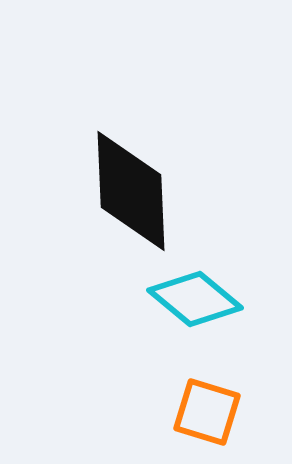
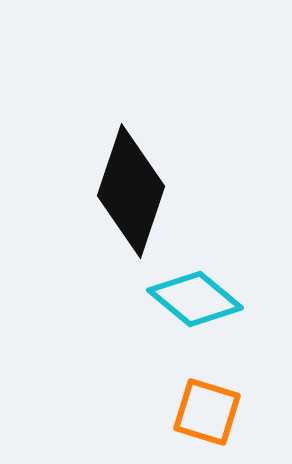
black diamond: rotated 21 degrees clockwise
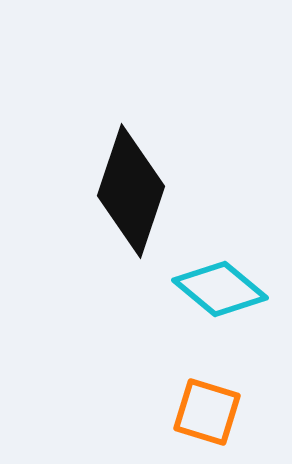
cyan diamond: moved 25 px right, 10 px up
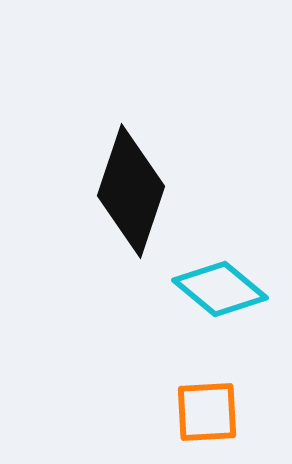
orange square: rotated 20 degrees counterclockwise
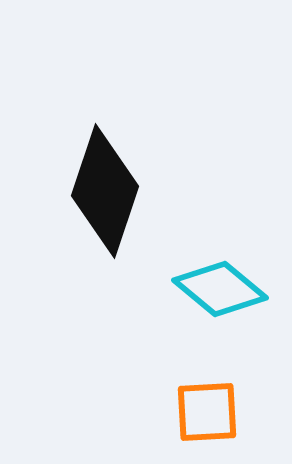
black diamond: moved 26 px left
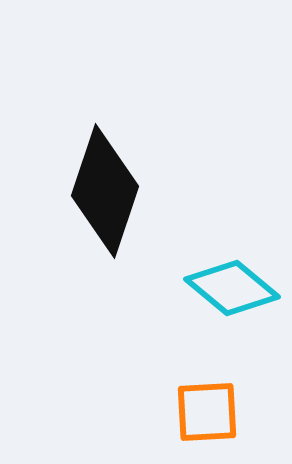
cyan diamond: moved 12 px right, 1 px up
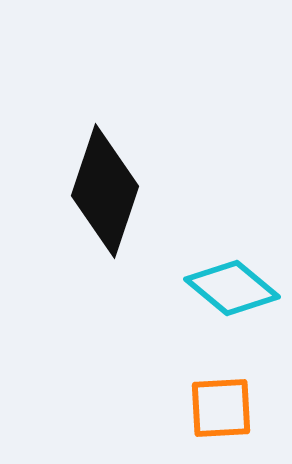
orange square: moved 14 px right, 4 px up
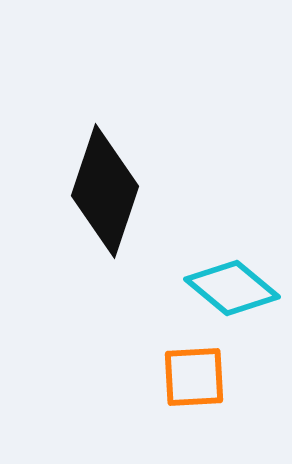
orange square: moved 27 px left, 31 px up
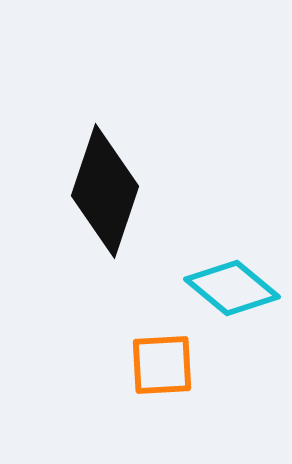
orange square: moved 32 px left, 12 px up
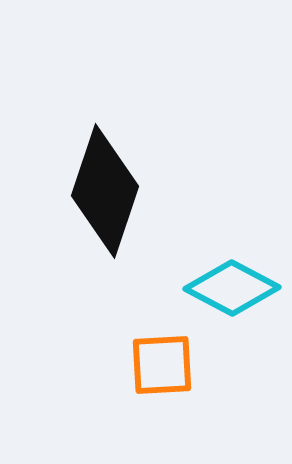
cyan diamond: rotated 12 degrees counterclockwise
